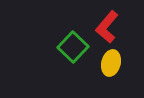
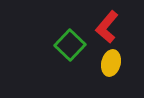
green square: moved 3 px left, 2 px up
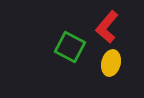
green square: moved 2 px down; rotated 16 degrees counterclockwise
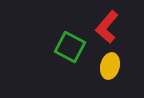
yellow ellipse: moved 1 px left, 3 px down
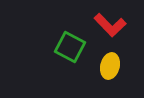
red L-shape: moved 3 px right, 2 px up; rotated 84 degrees counterclockwise
